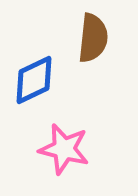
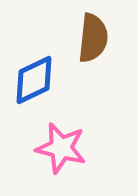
pink star: moved 3 px left, 1 px up
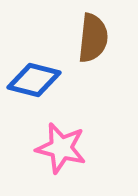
blue diamond: rotated 40 degrees clockwise
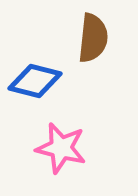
blue diamond: moved 1 px right, 1 px down
